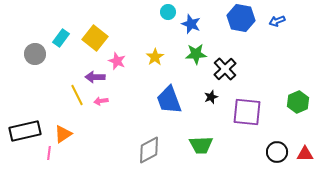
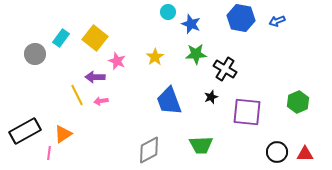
black cross: rotated 15 degrees counterclockwise
blue trapezoid: moved 1 px down
black rectangle: rotated 16 degrees counterclockwise
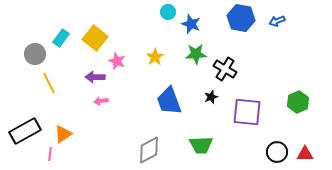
yellow line: moved 28 px left, 12 px up
pink line: moved 1 px right, 1 px down
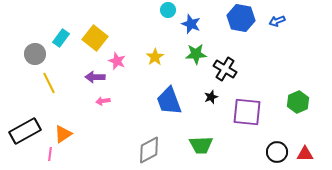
cyan circle: moved 2 px up
pink arrow: moved 2 px right
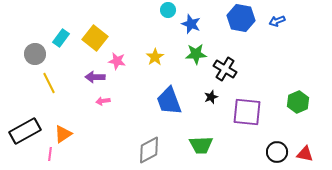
pink star: rotated 12 degrees counterclockwise
red triangle: rotated 12 degrees clockwise
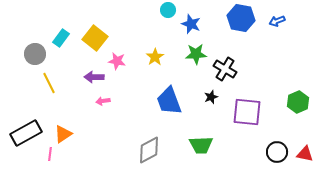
purple arrow: moved 1 px left
black rectangle: moved 1 px right, 2 px down
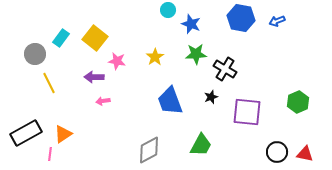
blue trapezoid: moved 1 px right
green trapezoid: rotated 60 degrees counterclockwise
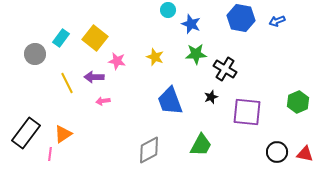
yellow star: rotated 18 degrees counterclockwise
yellow line: moved 18 px right
black rectangle: rotated 24 degrees counterclockwise
